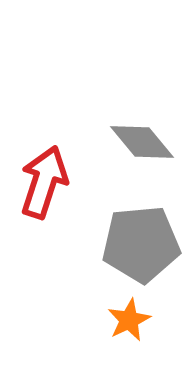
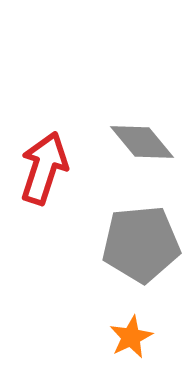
red arrow: moved 14 px up
orange star: moved 2 px right, 17 px down
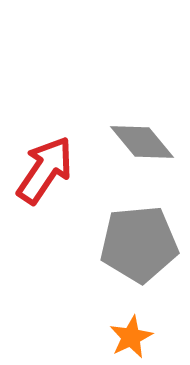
red arrow: moved 1 px right, 2 px down; rotated 16 degrees clockwise
gray pentagon: moved 2 px left
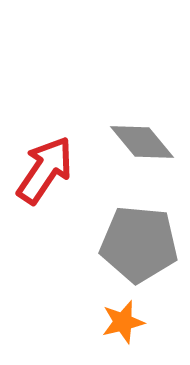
gray pentagon: rotated 10 degrees clockwise
orange star: moved 8 px left, 15 px up; rotated 12 degrees clockwise
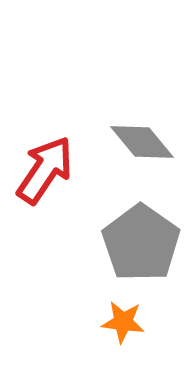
gray pentagon: moved 2 px right, 1 px up; rotated 30 degrees clockwise
orange star: rotated 21 degrees clockwise
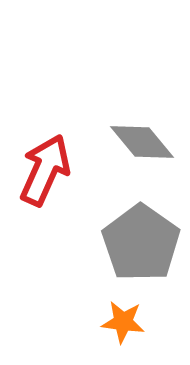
red arrow: rotated 10 degrees counterclockwise
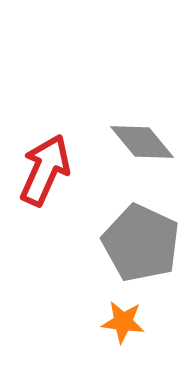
gray pentagon: rotated 10 degrees counterclockwise
